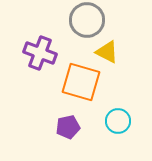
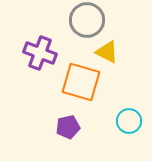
cyan circle: moved 11 px right
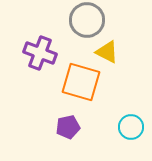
cyan circle: moved 2 px right, 6 px down
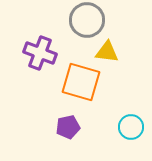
yellow triangle: rotated 20 degrees counterclockwise
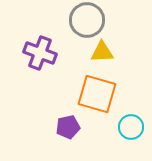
yellow triangle: moved 5 px left; rotated 10 degrees counterclockwise
orange square: moved 16 px right, 12 px down
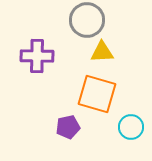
purple cross: moved 3 px left, 3 px down; rotated 20 degrees counterclockwise
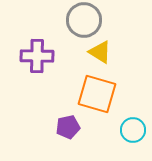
gray circle: moved 3 px left
yellow triangle: moved 2 px left; rotated 35 degrees clockwise
cyan circle: moved 2 px right, 3 px down
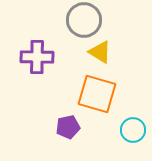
purple cross: moved 1 px down
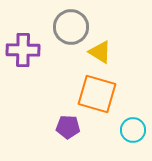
gray circle: moved 13 px left, 7 px down
purple cross: moved 14 px left, 7 px up
purple pentagon: rotated 15 degrees clockwise
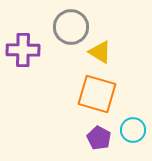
purple pentagon: moved 31 px right, 11 px down; rotated 25 degrees clockwise
